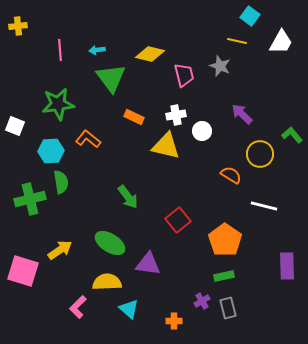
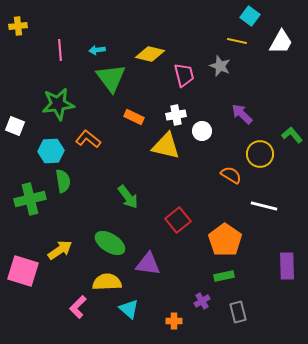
green semicircle: moved 2 px right, 1 px up
gray rectangle: moved 10 px right, 4 px down
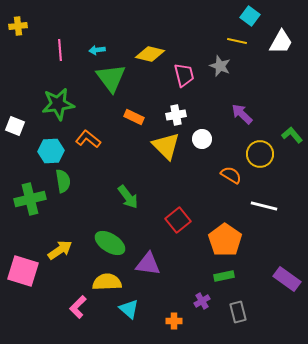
white circle: moved 8 px down
yellow triangle: rotated 32 degrees clockwise
purple rectangle: moved 13 px down; rotated 52 degrees counterclockwise
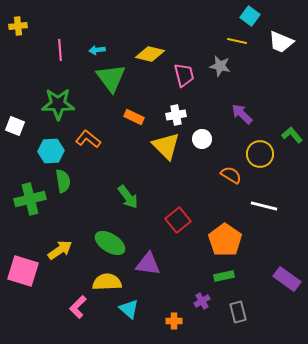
white trapezoid: rotated 84 degrees clockwise
gray star: rotated 10 degrees counterclockwise
green star: rotated 8 degrees clockwise
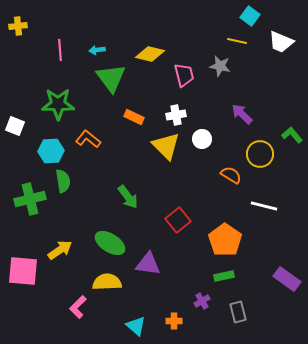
pink square: rotated 12 degrees counterclockwise
cyan triangle: moved 7 px right, 17 px down
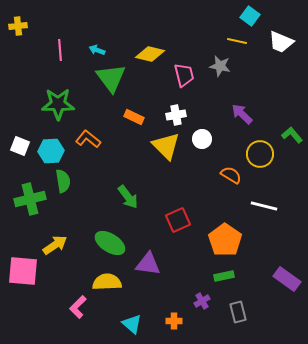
cyan arrow: rotated 28 degrees clockwise
white square: moved 5 px right, 20 px down
red square: rotated 15 degrees clockwise
yellow arrow: moved 5 px left, 5 px up
cyan triangle: moved 4 px left, 2 px up
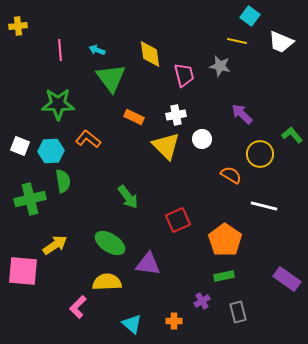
yellow diamond: rotated 68 degrees clockwise
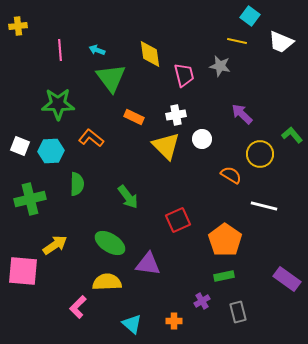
orange L-shape: moved 3 px right, 1 px up
green semicircle: moved 14 px right, 3 px down; rotated 10 degrees clockwise
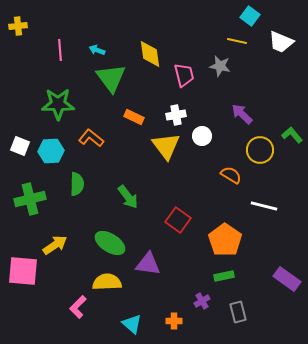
white circle: moved 3 px up
yellow triangle: rotated 8 degrees clockwise
yellow circle: moved 4 px up
red square: rotated 30 degrees counterclockwise
